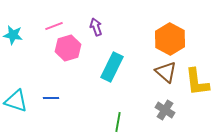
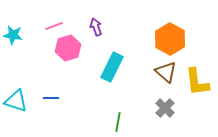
gray cross: moved 2 px up; rotated 12 degrees clockwise
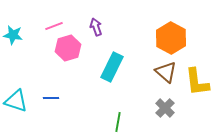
orange hexagon: moved 1 px right, 1 px up
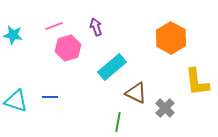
cyan rectangle: rotated 24 degrees clockwise
brown triangle: moved 30 px left, 21 px down; rotated 15 degrees counterclockwise
blue line: moved 1 px left, 1 px up
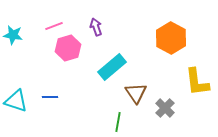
brown triangle: rotated 30 degrees clockwise
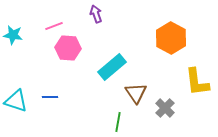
purple arrow: moved 13 px up
pink hexagon: rotated 20 degrees clockwise
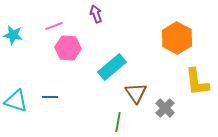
orange hexagon: moved 6 px right
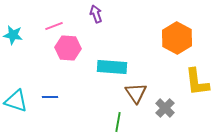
cyan rectangle: rotated 44 degrees clockwise
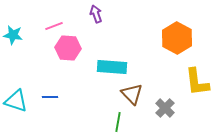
brown triangle: moved 4 px left, 1 px down; rotated 10 degrees counterclockwise
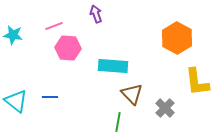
cyan rectangle: moved 1 px right, 1 px up
cyan triangle: rotated 20 degrees clockwise
